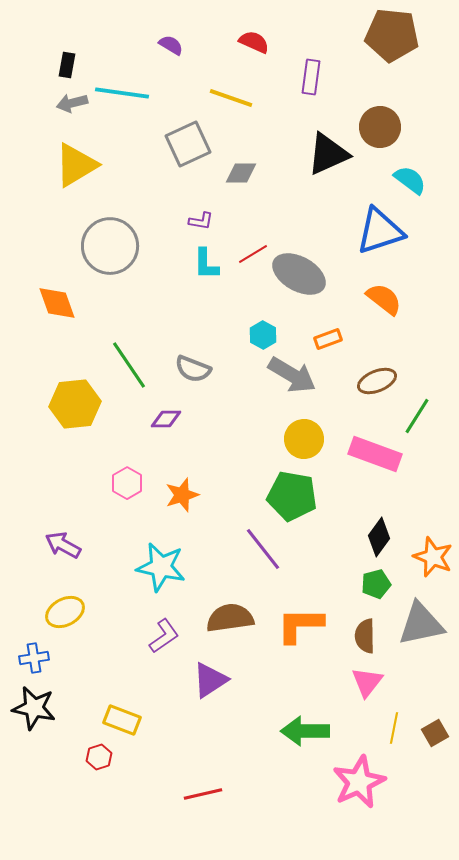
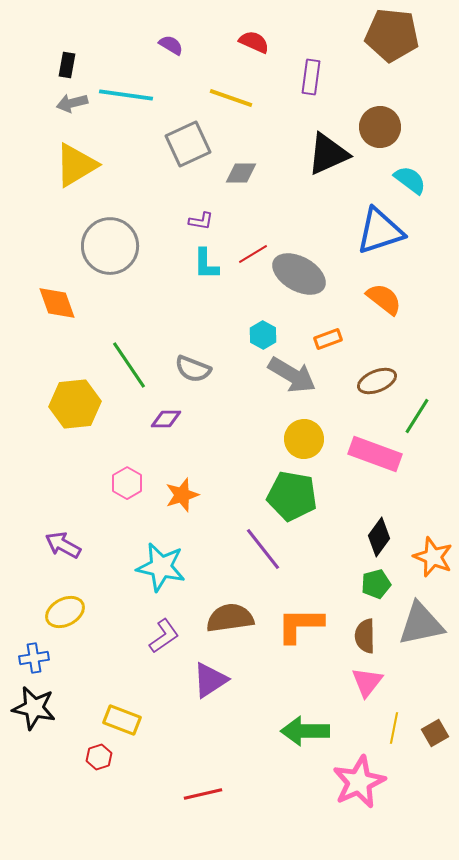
cyan line at (122, 93): moved 4 px right, 2 px down
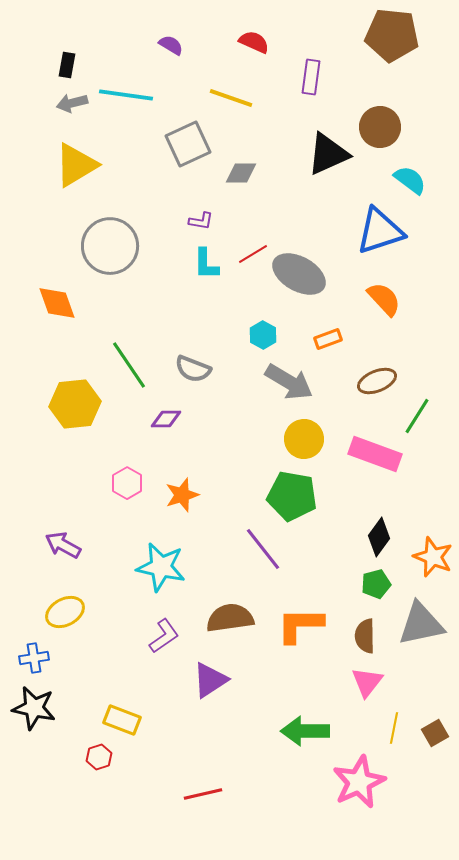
orange semicircle at (384, 299): rotated 9 degrees clockwise
gray arrow at (292, 375): moved 3 px left, 7 px down
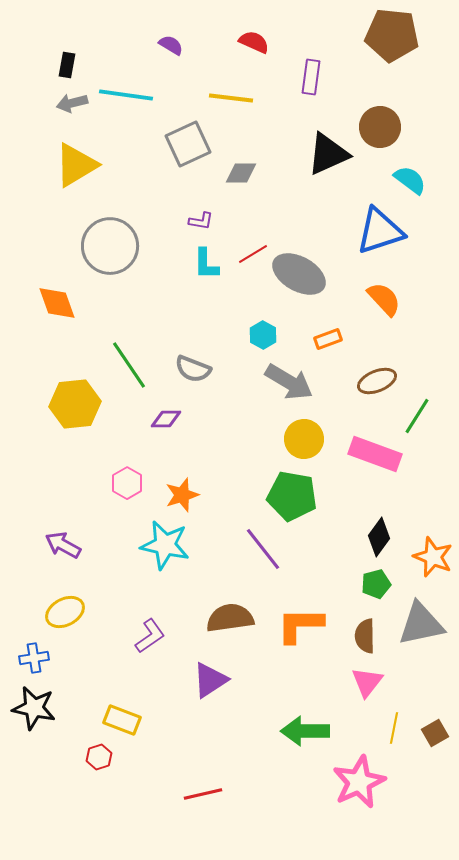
yellow line at (231, 98): rotated 12 degrees counterclockwise
cyan star at (161, 567): moved 4 px right, 22 px up
purple L-shape at (164, 636): moved 14 px left
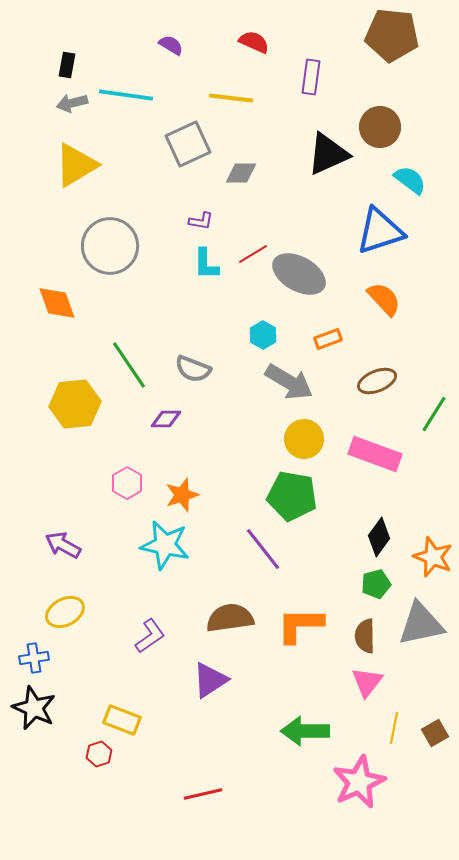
green line at (417, 416): moved 17 px right, 2 px up
black star at (34, 708): rotated 12 degrees clockwise
red hexagon at (99, 757): moved 3 px up
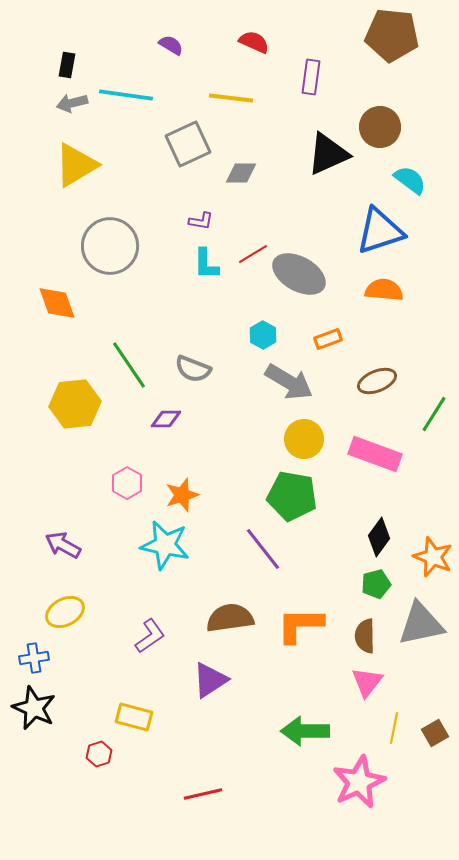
orange semicircle at (384, 299): moved 9 px up; rotated 42 degrees counterclockwise
yellow rectangle at (122, 720): moved 12 px right, 3 px up; rotated 6 degrees counterclockwise
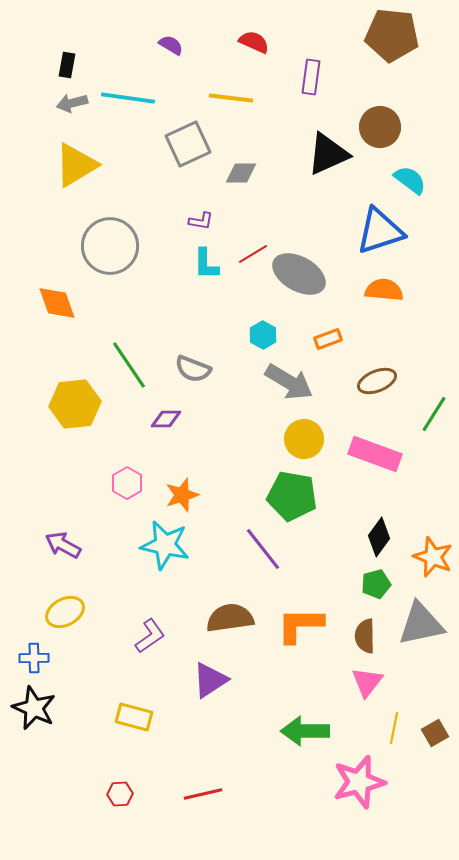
cyan line at (126, 95): moved 2 px right, 3 px down
blue cross at (34, 658): rotated 8 degrees clockwise
red hexagon at (99, 754): moved 21 px right, 40 px down; rotated 15 degrees clockwise
pink star at (359, 782): rotated 10 degrees clockwise
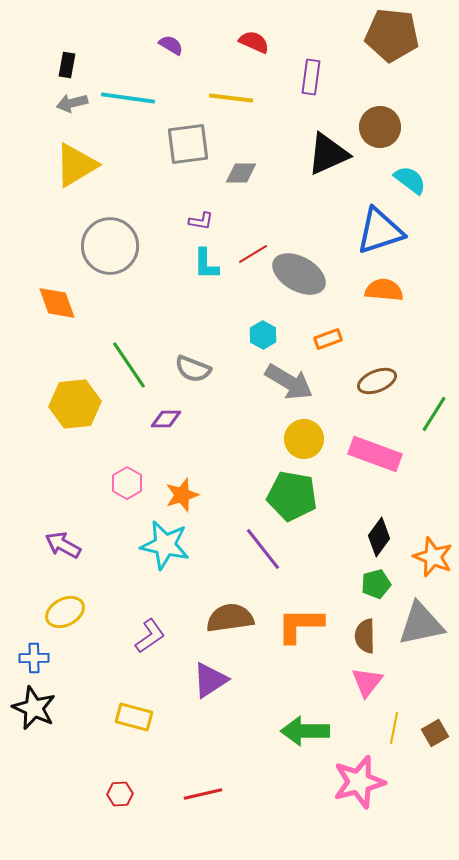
gray square at (188, 144): rotated 18 degrees clockwise
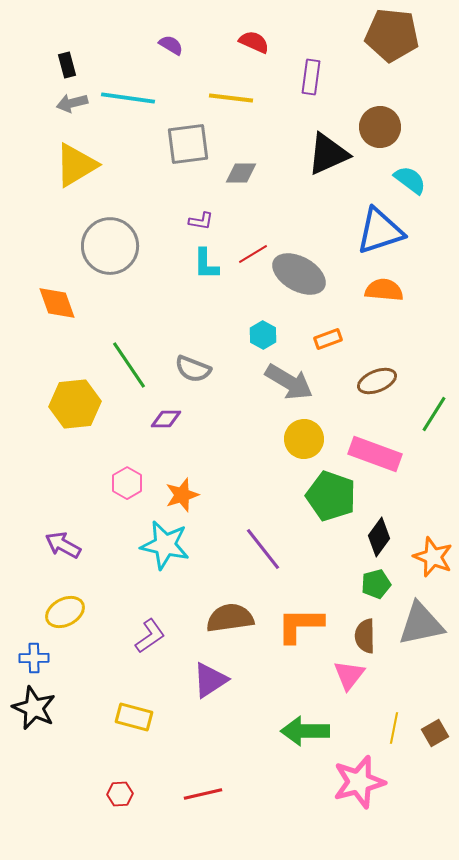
black rectangle at (67, 65): rotated 25 degrees counterclockwise
green pentagon at (292, 496): moved 39 px right; rotated 9 degrees clockwise
pink triangle at (367, 682): moved 18 px left, 7 px up
